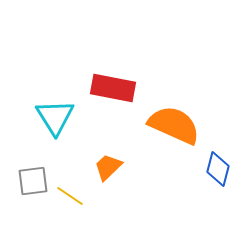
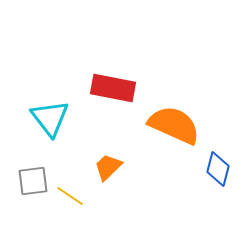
cyan triangle: moved 5 px left, 1 px down; rotated 6 degrees counterclockwise
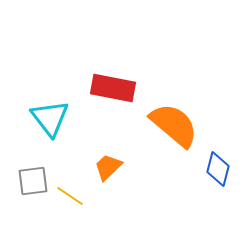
orange semicircle: rotated 16 degrees clockwise
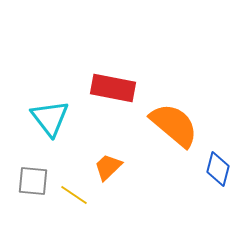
gray square: rotated 12 degrees clockwise
yellow line: moved 4 px right, 1 px up
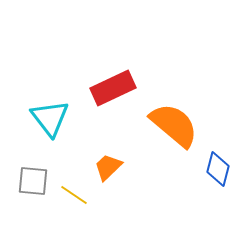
red rectangle: rotated 36 degrees counterclockwise
